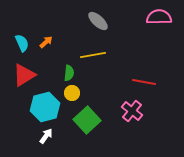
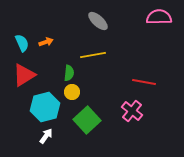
orange arrow: rotated 24 degrees clockwise
yellow circle: moved 1 px up
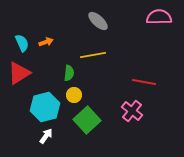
red triangle: moved 5 px left, 2 px up
yellow circle: moved 2 px right, 3 px down
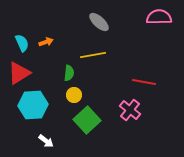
gray ellipse: moved 1 px right, 1 px down
cyan hexagon: moved 12 px left, 2 px up; rotated 12 degrees clockwise
pink cross: moved 2 px left, 1 px up
white arrow: moved 5 px down; rotated 91 degrees clockwise
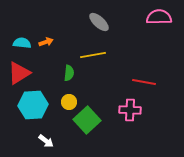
cyan semicircle: rotated 60 degrees counterclockwise
yellow circle: moved 5 px left, 7 px down
pink cross: rotated 35 degrees counterclockwise
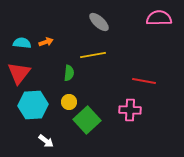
pink semicircle: moved 1 px down
red triangle: rotated 20 degrees counterclockwise
red line: moved 1 px up
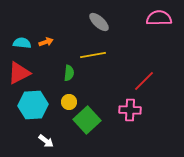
red triangle: rotated 25 degrees clockwise
red line: rotated 55 degrees counterclockwise
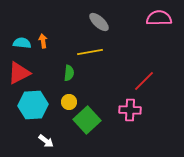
orange arrow: moved 3 px left, 1 px up; rotated 80 degrees counterclockwise
yellow line: moved 3 px left, 3 px up
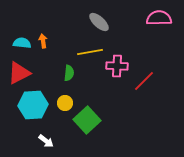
yellow circle: moved 4 px left, 1 px down
pink cross: moved 13 px left, 44 px up
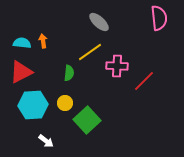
pink semicircle: rotated 85 degrees clockwise
yellow line: rotated 25 degrees counterclockwise
red triangle: moved 2 px right, 1 px up
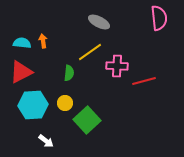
gray ellipse: rotated 15 degrees counterclockwise
red line: rotated 30 degrees clockwise
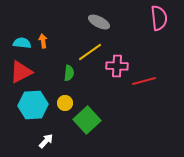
white arrow: rotated 84 degrees counterclockwise
